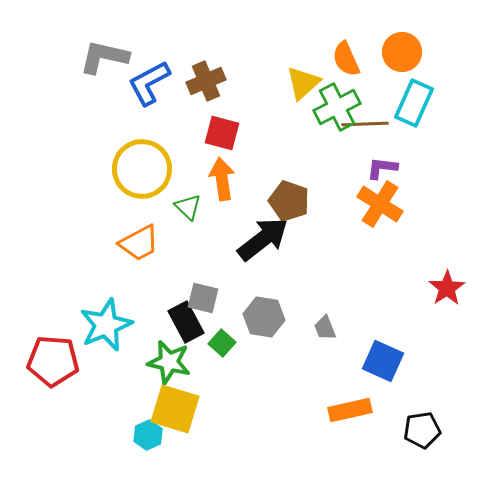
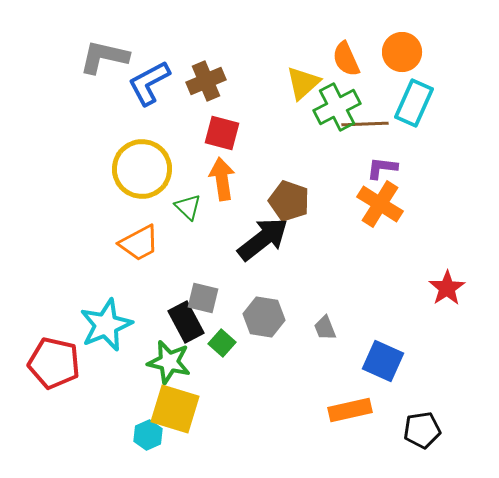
red pentagon: moved 1 px right, 2 px down; rotated 9 degrees clockwise
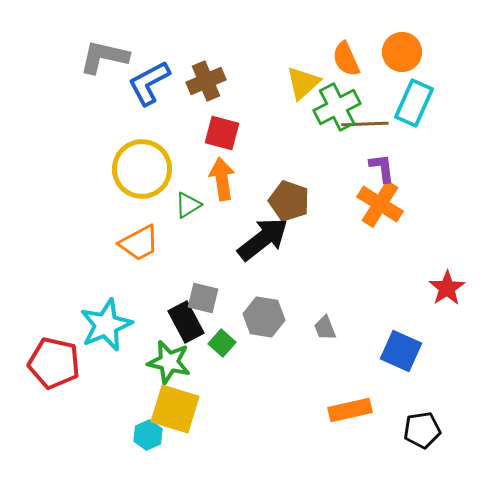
purple L-shape: rotated 76 degrees clockwise
green triangle: moved 2 px up; rotated 44 degrees clockwise
blue square: moved 18 px right, 10 px up
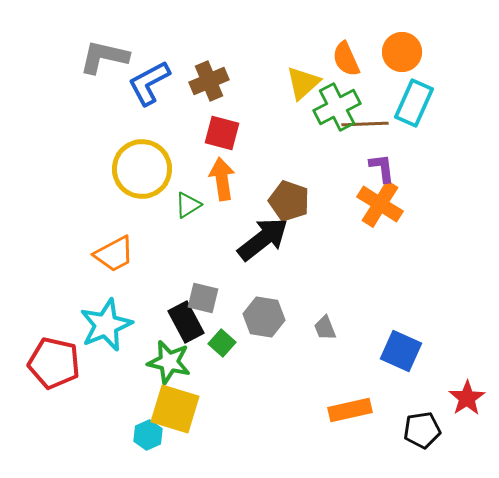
brown cross: moved 3 px right
orange trapezoid: moved 25 px left, 11 px down
red star: moved 20 px right, 110 px down
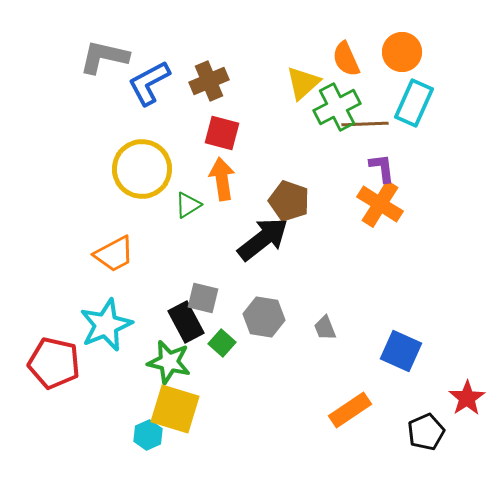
orange rectangle: rotated 21 degrees counterclockwise
black pentagon: moved 4 px right, 2 px down; rotated 15 degrees counterclockwise
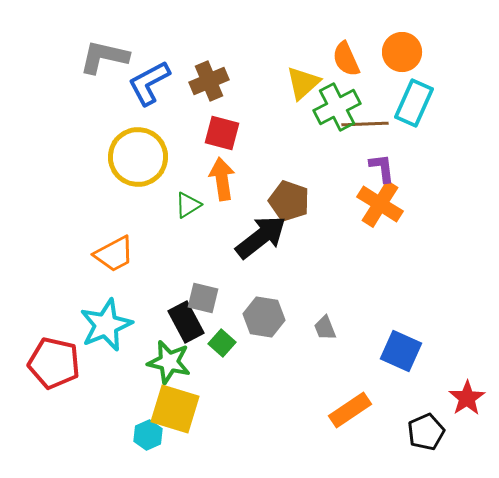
yellow circle: moved 4 px left, 12 px up
black arrow: moved 2 px left, 2 px up
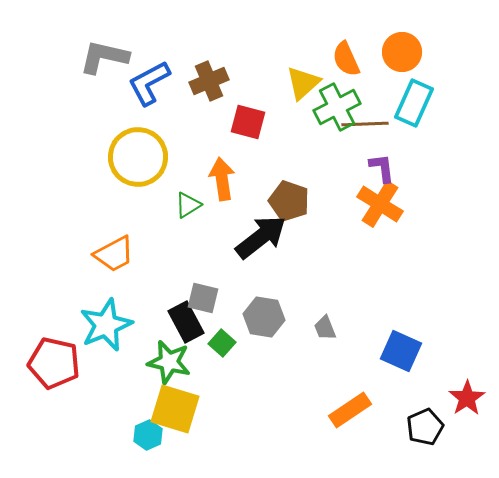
red square: moved 26 px right, 11 px up
black pentagon: moved 1 px left, 5 px up
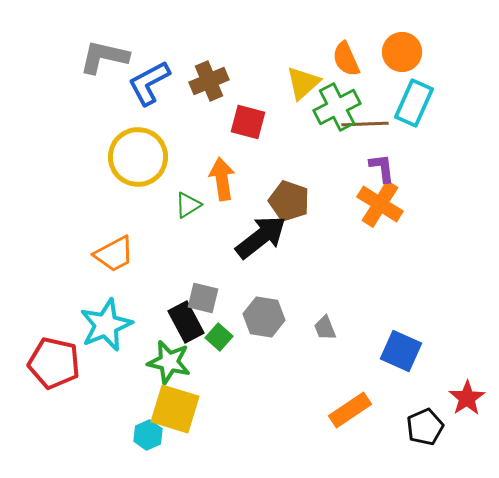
green square: moved 3 px left, 6 px up
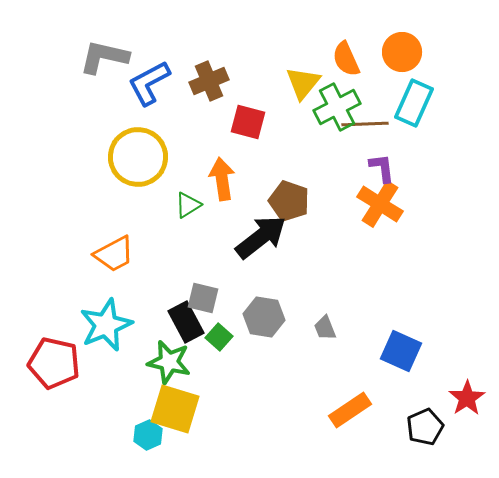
yellow triangle: rotated 9 degrees counterclockwise
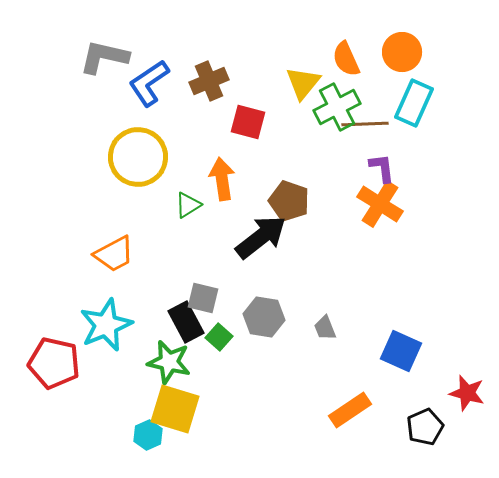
blue L-shape: rotated 6 degrees counterclockwise
red star: moved 5 px up; rotated 24 degrees counterclockwise
